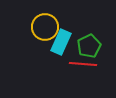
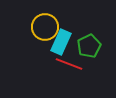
red line: moved 14 px left; rotated 16 degrees clockwise
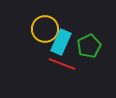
yellow circle: moved 2 px down
red line: moved 7 px left
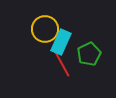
green pentagon: moved 8 px down
red line: rotated 40 degrees clockwise
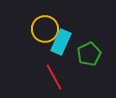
red line: moved 8 px left, 13 px down
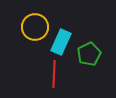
yellow circle: moved 10 px left, 2 px up
red line: moved 3 px up; rotated 32 degrees clockwise
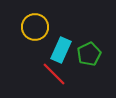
cyan rectangle: moved 8 px down
red line: rotated 48 degrees counterclockwise
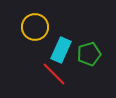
green pentagon: rotated 10 degrees clockwise
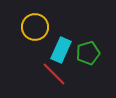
green pentagon: moved 1 px left, 1 px up
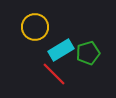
cyan rectangle: rotated 35 degrees clockwise
